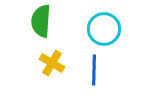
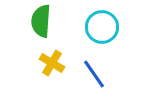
cyan circle: moved 2 px left, 2 px up
blue line: moved 4 px down; rotated 36 degrees counterclockwise
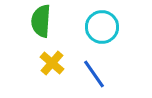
yellow cross: rotated 10 degrees clockwise
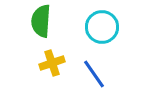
yellow cross: rotated 30 degrees clockwise
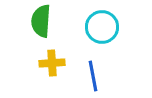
yellow cross: rotated 15 degrees clockwise
blue line: moved 1 px left, 2 px down; rotated 24 degrees clockwise
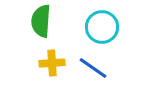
blue line: moved 8 px up; rotated 44 degrees counterclockwise
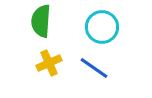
yellow cross: moved 3 px left; rotated 20 degrees counterclockwise
blue line: moved 1 px right
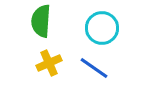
cyan circle: moved 1 px down
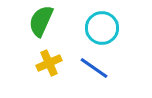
green semicircle: rotated 20 degrees clockwise
